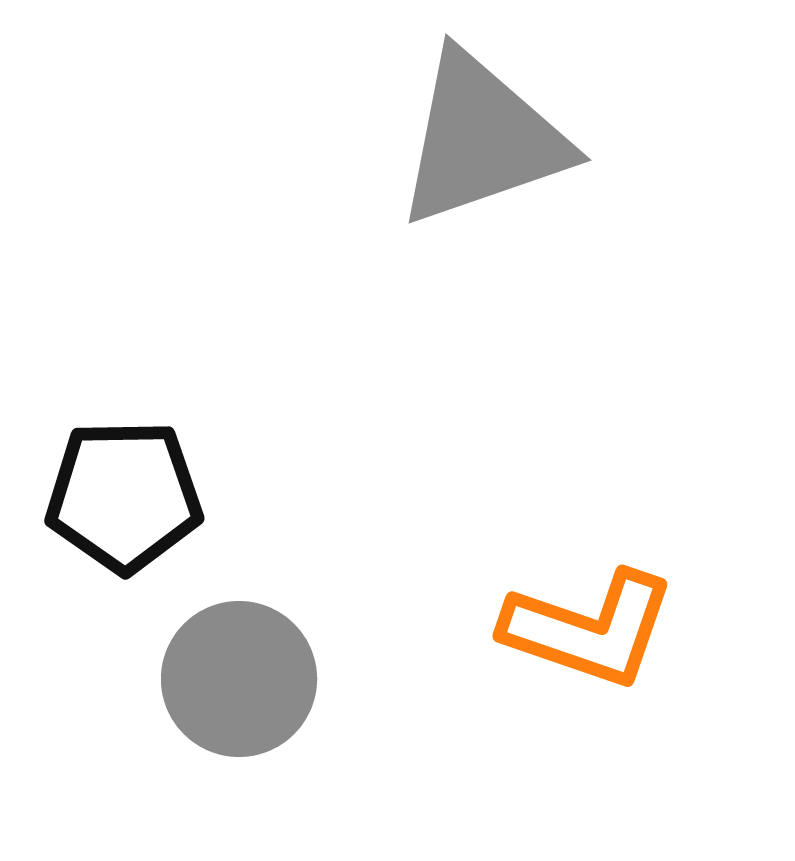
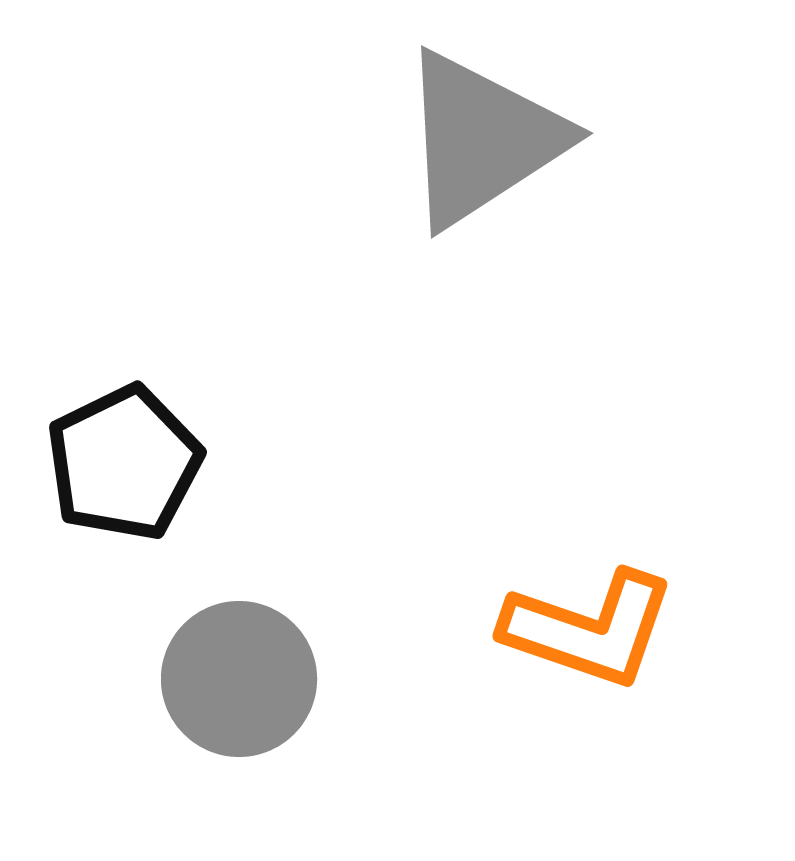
gray triangle: rotated 14 degrees counterclockwise
black pentagon: moved 33 px up; rotated 25 degrees counterclockwise
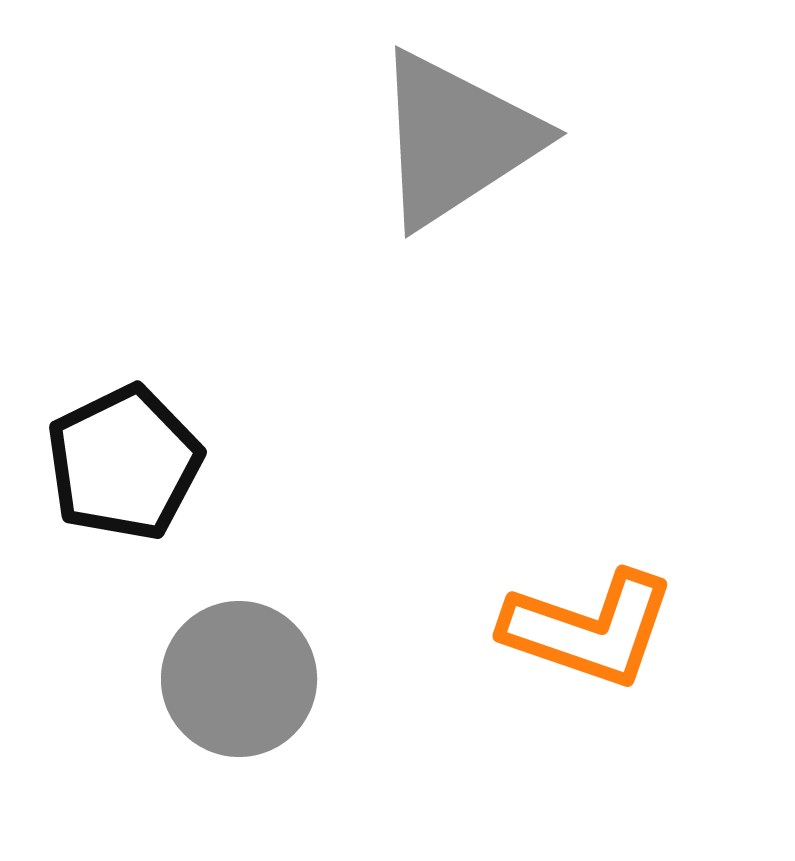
gray triangle: moved 26 px left
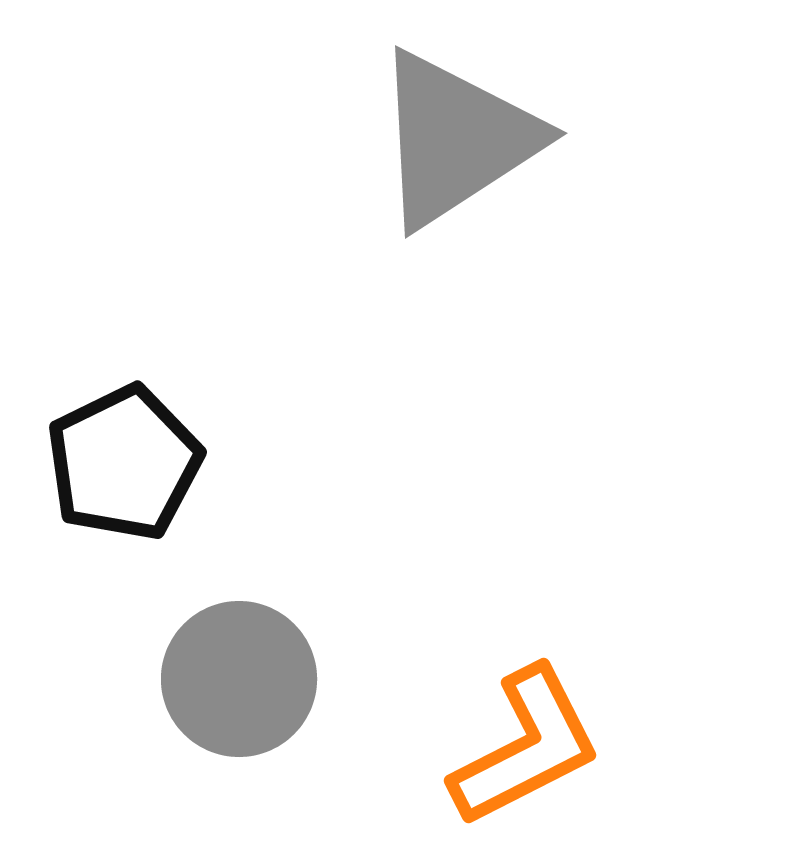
orange L-shape: moved 63 px left, 118 px down; rotated 46 degrees counterclockwise
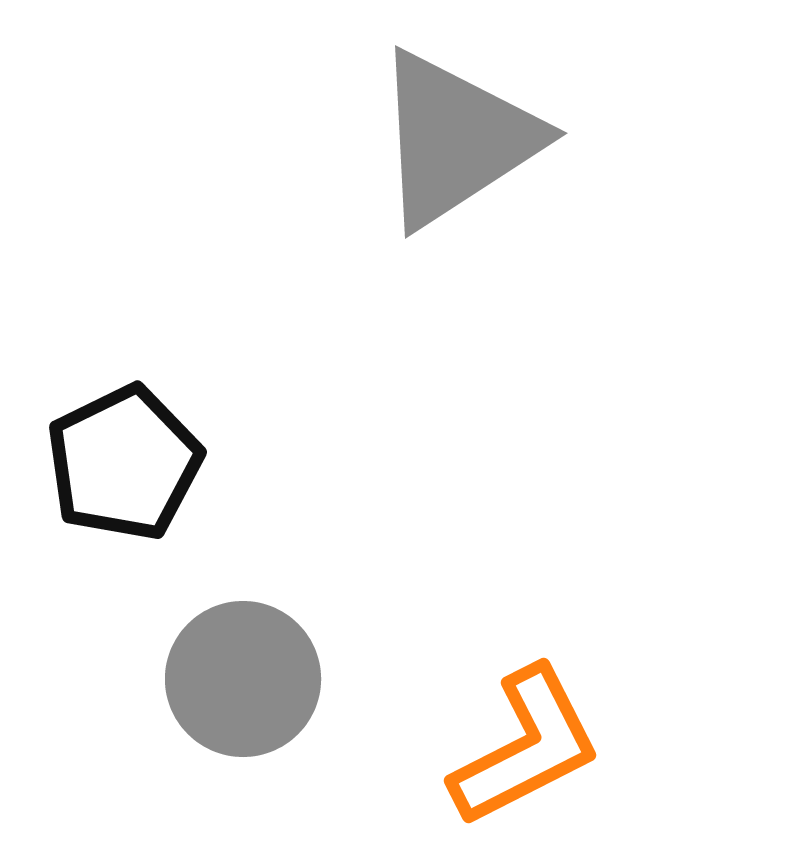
gray circle: moved 4 px right
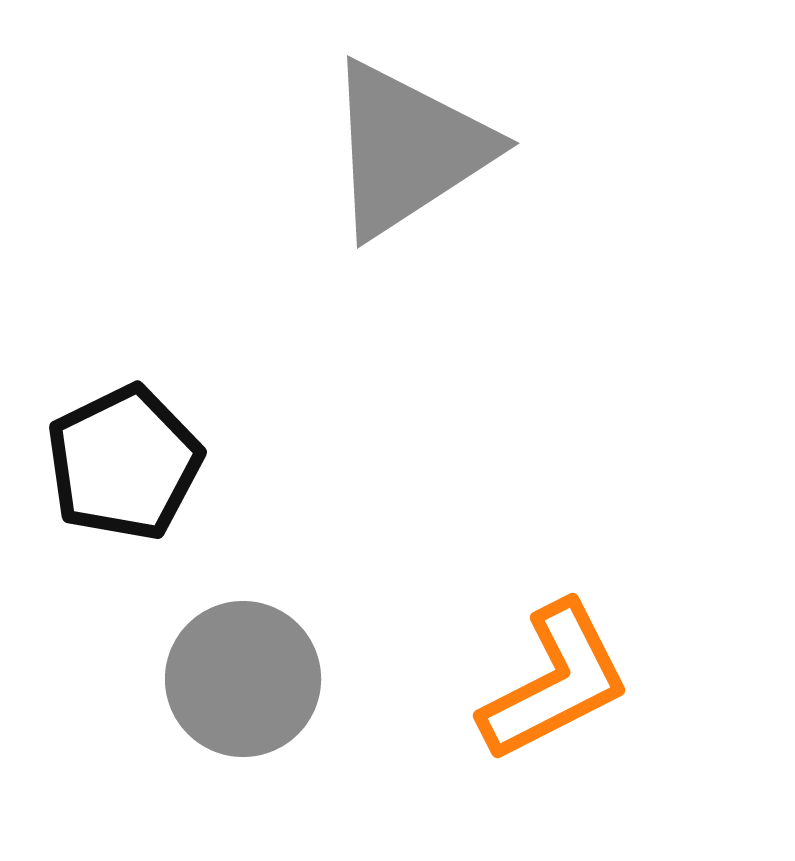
gray triangle: moved 48 px left, 10 px down
orange L-shape: moved 29 px right, 65 px up
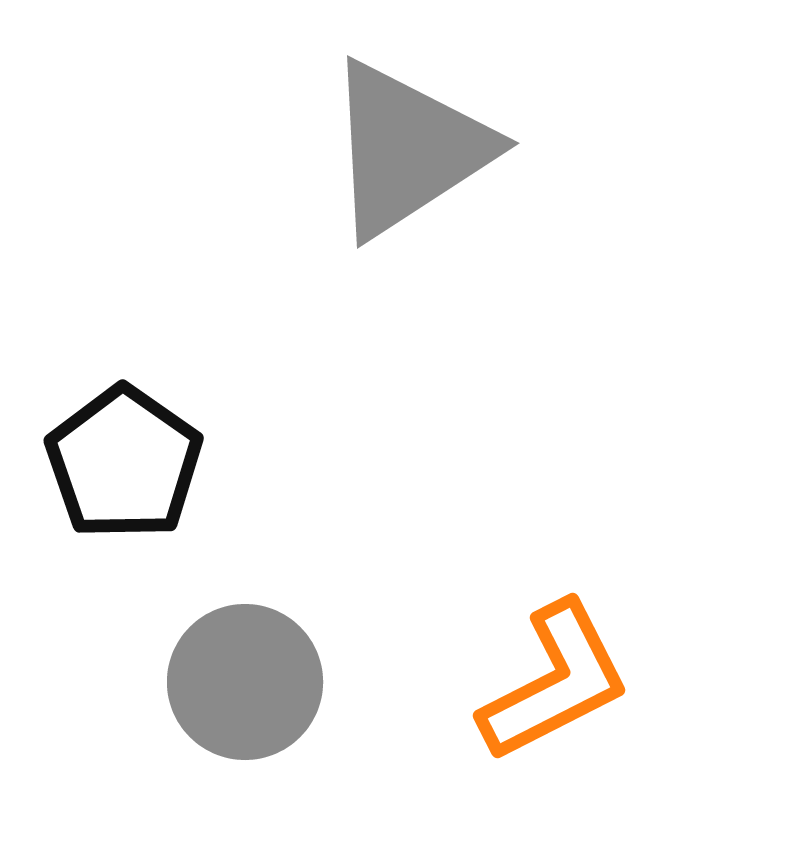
black pentagon: rotated 11 degrees counterclockwise
gray circle: moved 2 px right, 3 px down
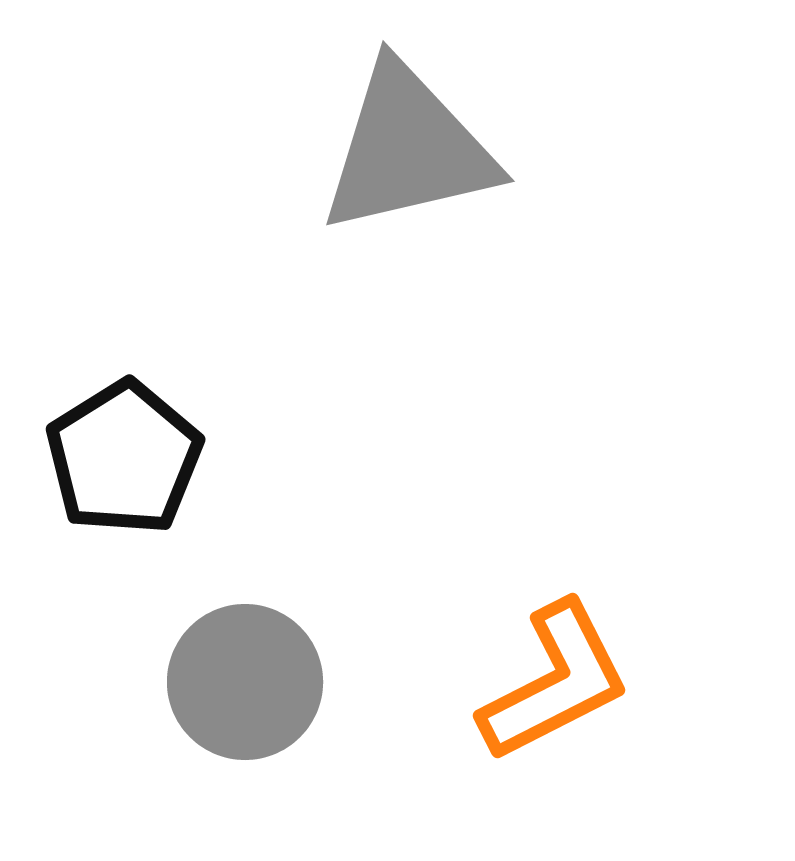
gray triangle: rotated 20 degrees clockwise
black pentagon: moved 5 px up; rotated 5 degrees clockwise
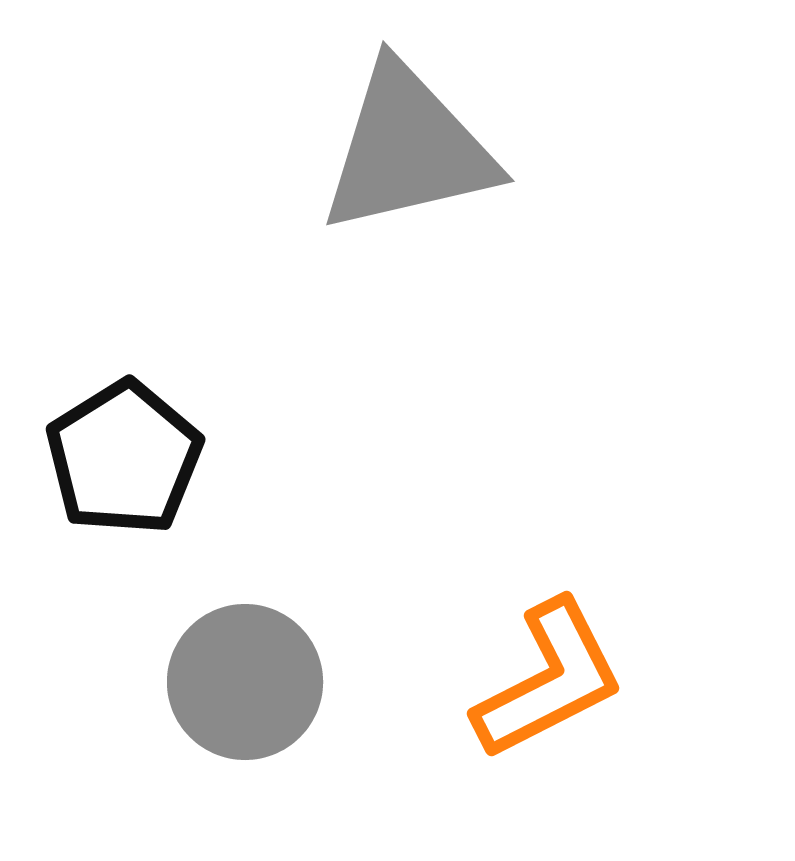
orange L-shape: moved 6 px left, 2 px up
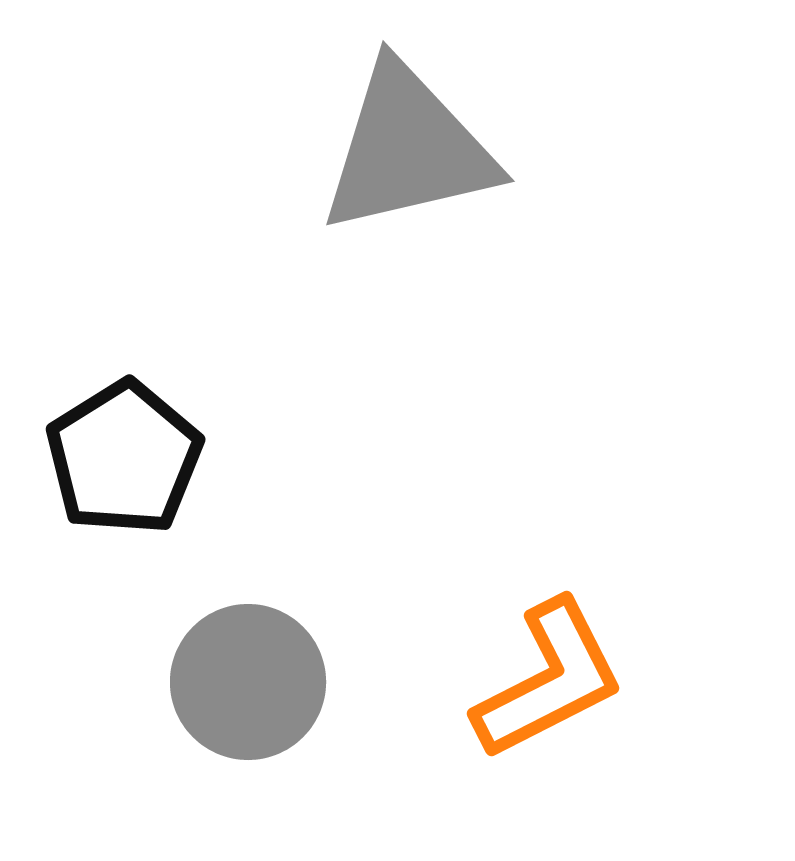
gray circle: moved 3 px right
